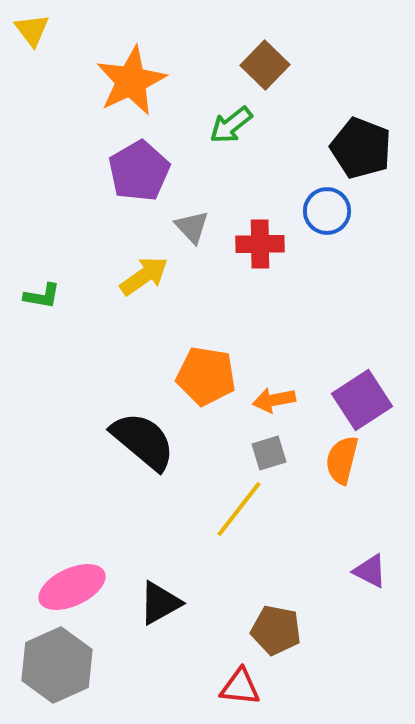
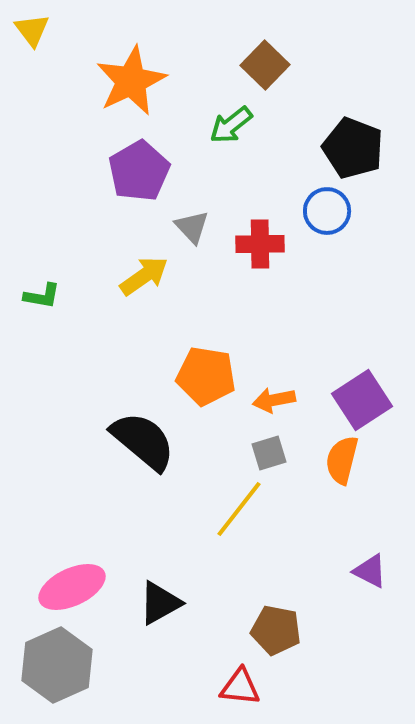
black pentagon: moved 8 px left
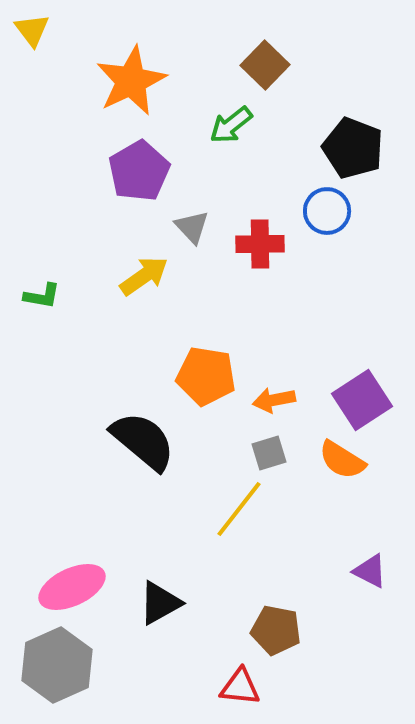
orange semicircle: rotated 72 degrees counterclockwise
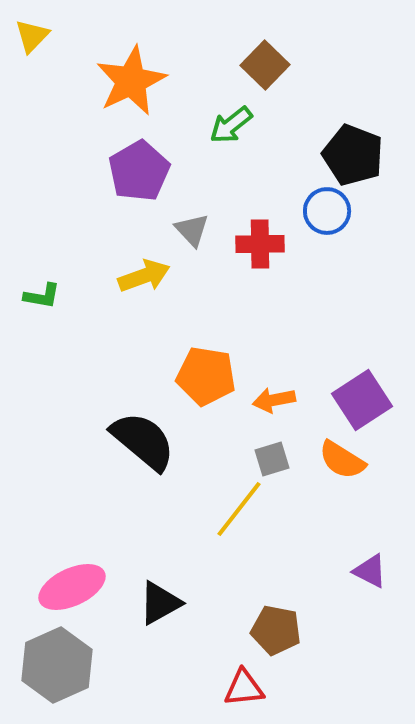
yellow triangle: moved 6 px down; rotated 21 degrees clockwise
black pentagon: moved 7 px down
gray triangle: moved 3 px down
yellow arrow: rotated 15 degrees clockwise
gray square: moved 3 px right, 6 px down
red triangle: moved 4 px right, 1 px down; rotated 12 degrees counterclockwise
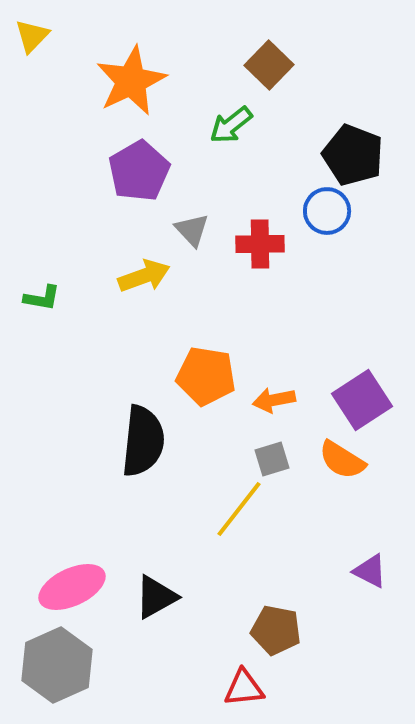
brown square: moved 4 px right
green L-shape: moved 2 px down
black semicircle: rotated 56 degrees clockwise
black triangle: moved 4 px left, 6 px up
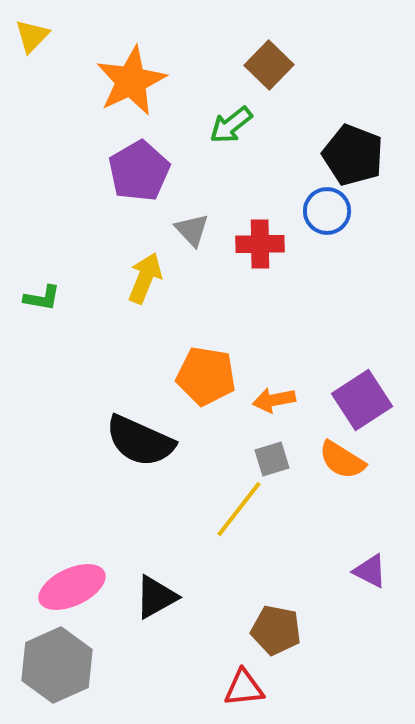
yellow arrow: moved 1 px right, 2 px down; rotated 48 degrees counterclockwise
black semicircle: moved 3 px left; rotated 108 degrees clockwise
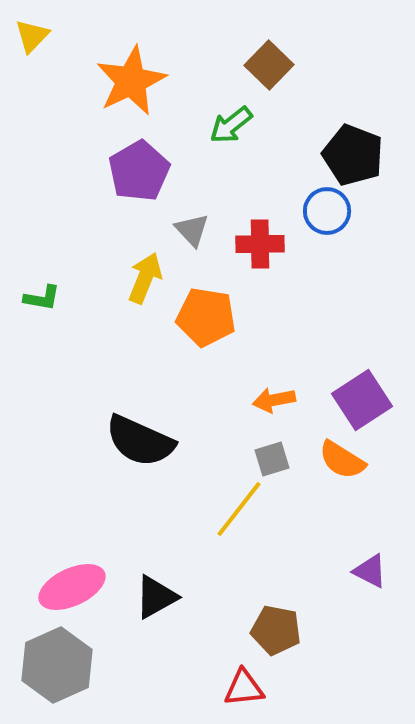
orange pentagon: moved 59 px up
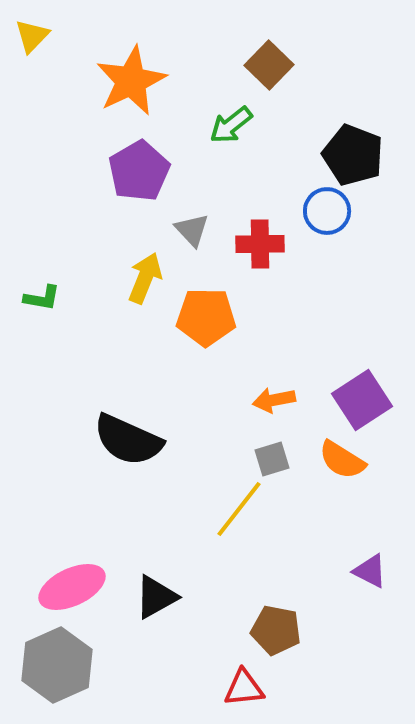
orange pentagon: rotated 8 degrees counterclockwise
black semicircle: moved 12 px left, 1 px up
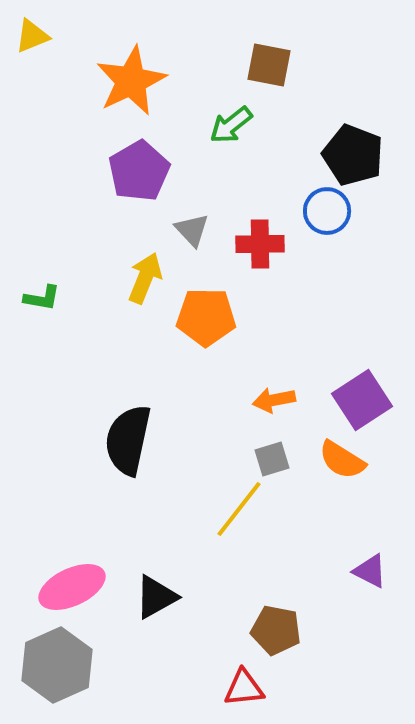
yellow triangle: rotated 24 degrees clockwise
brown square: rotated 33 degrees counterclockwise
black semicircle: rotated 78 degrees clockwise
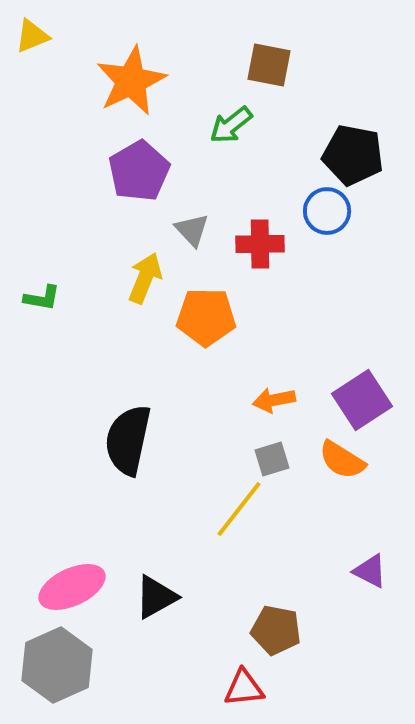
black pentagon: rotated 10 degrees counterclockwise
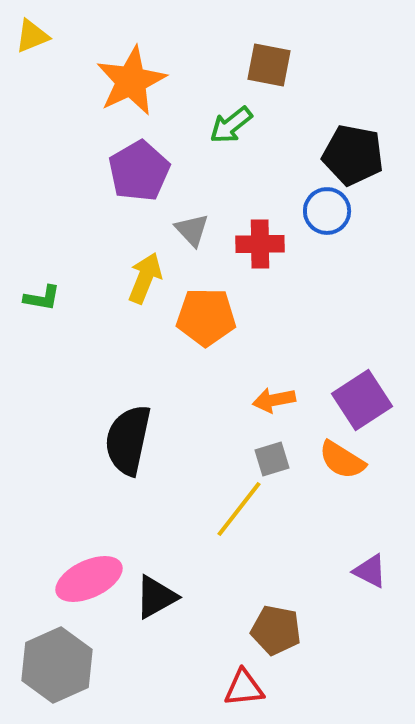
pink ellipse: moved 17 px right, 8 px up
